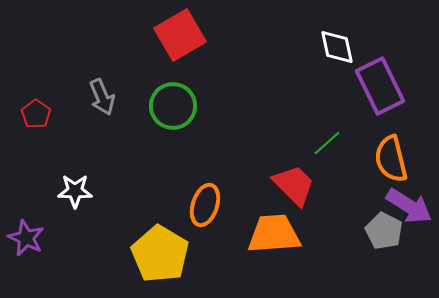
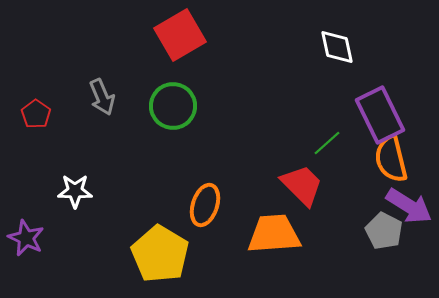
purple rectangle: moved 29 px down
red trapezoid: moved 8 px right
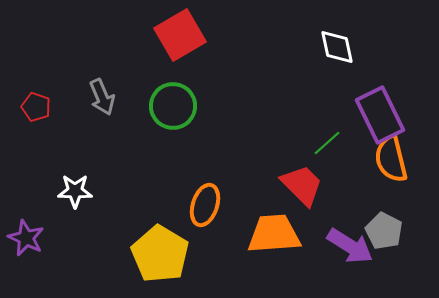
red pentagon: moved 7 px up; rotated 16 degrees counterclockwise
purple arrow: moved 59 px left, 40 px down
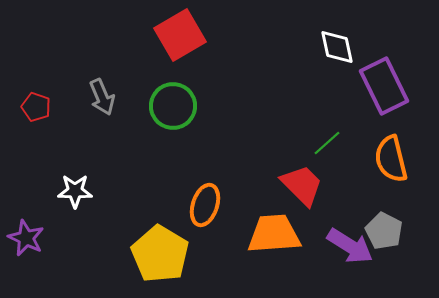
purple rectangle: moved 4 px right, 29 px up
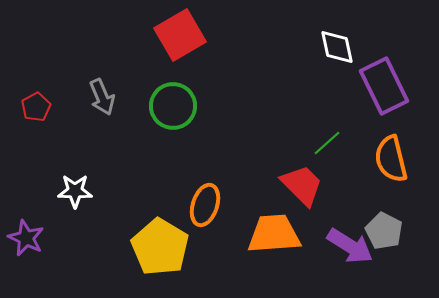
red pentagon: rotated 24 degrees clockwise
yellow pentagon: moved 7 px up
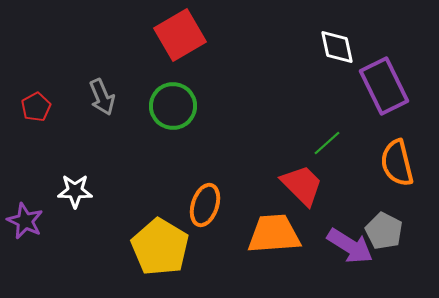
orange semicircle: moved 6 px right, 4 px down
purple star: moved 1 px left, 17 px up
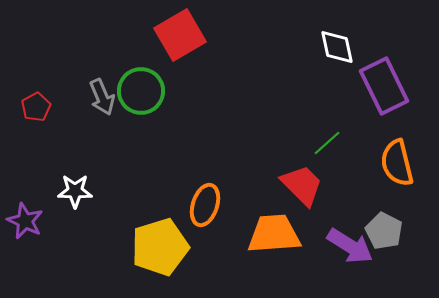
green circle: moved 32 px left, 15 px up
yellow pentagon: rotated 24 degrees clockwise
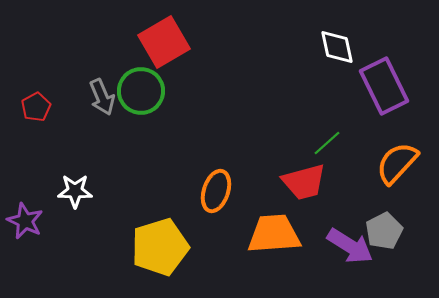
red square: moved 16 px left, 7 px down
orange semicircle: rotated 57 degrees clockwise
red trapezoid: moved 2 px right, 3 px up; rotated 120 degrees clockwise
orange ellipse: moved 11 px right, 14 px up
gray pentagon: rotated 18 degrees clockwise
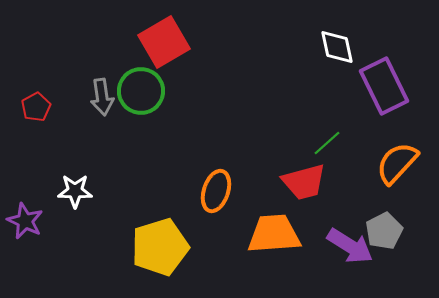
gray arrow: rotated 15 degrees clockwise
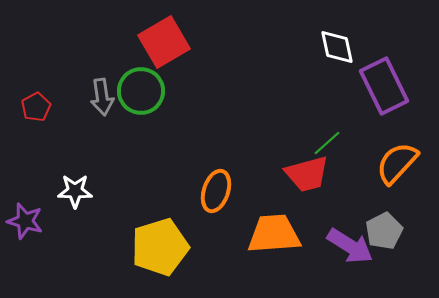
red trapezoid: moved 3 px right, 8 px up
purple star: rotated 9 degrees counterclockwise
